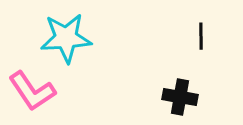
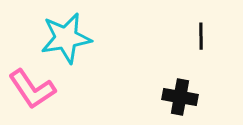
cyan star: rotated 6 degrees counterclockwise
pink L-shape: moved 2 px up
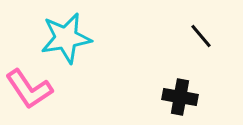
black line: rotated 40 degrees counterclockwise
pink L-shape: moved 3 px left
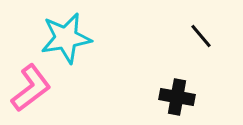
pink L-shape: moved 2 px right, 1 px up; rotated 93 degrees counterclockwise
black cross: moved 3 px left
